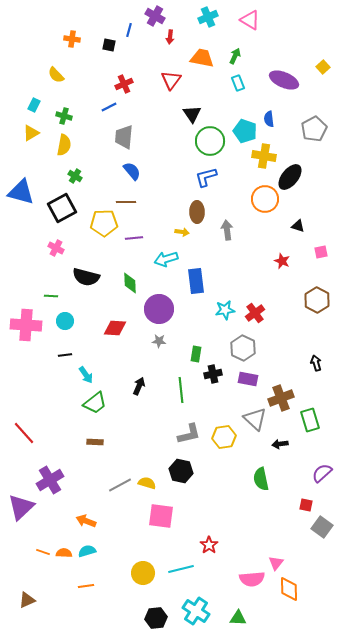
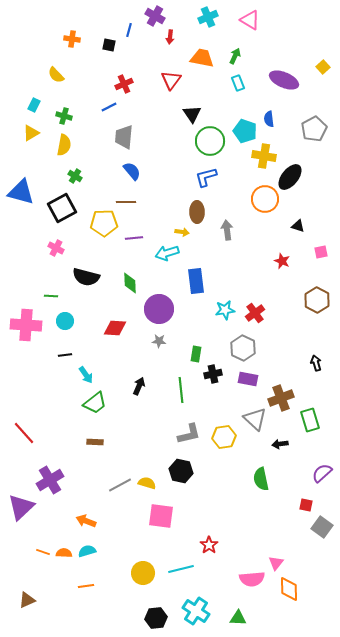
cyan arrow at (166, 259): moved 1 px right, 6 px up
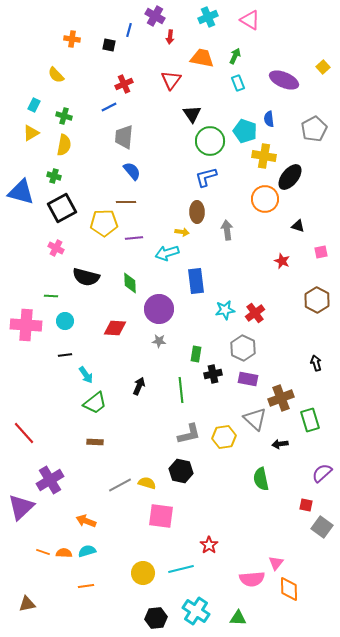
green cross at (75, 176): moved 21 px left; rotated 16 degrees counterclockwise
brown triangle at (27, 600): moved 4 px down; rotated 12 degrees clockwise
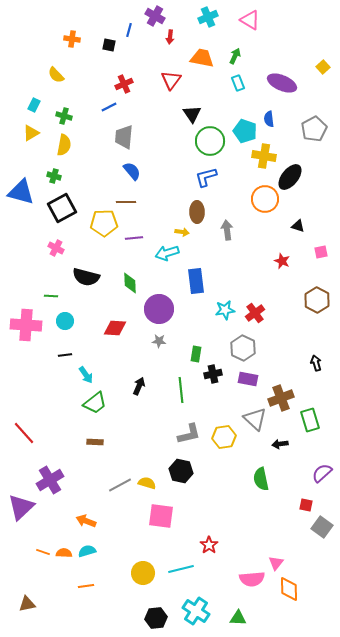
purple ellipse at (284, 80): moved 2 px left, 3 px down
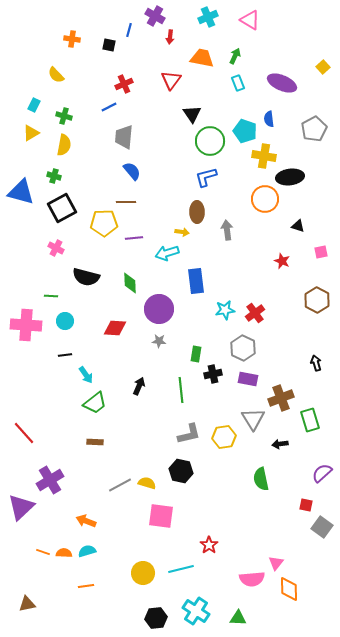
black ellipse at (290, 177): rotated 44 degrees clockwise
gray triangle at (255, 419): moved 2 px left; rotated 15 degrees clockwise
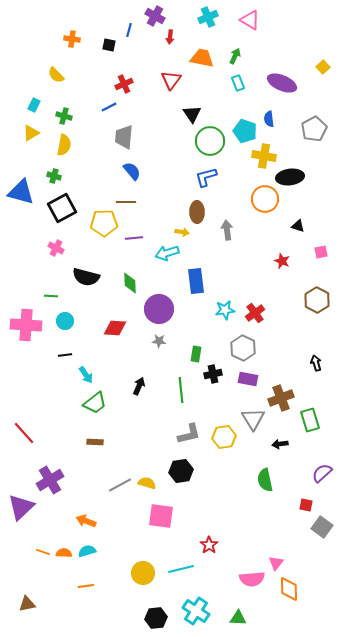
black hexagon at (181, 471): rotated 20 degrees counterclockwise
green semicircle at (261, 479): moved 4 px right, 1 px down
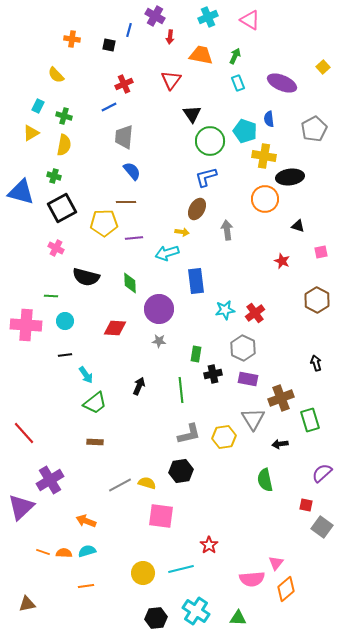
orange trapezoid at (202, 58): moved 1 px left, 3 px up
cyan rectangle at (34, 105): moved 4 px right, 1 px down
brown ellipse at (197, 212): moved 3 px up; rotated 30 degrees clockwise
orange diamond at (289, 589): moved 3 px left; rotated 50 degrees clockwise
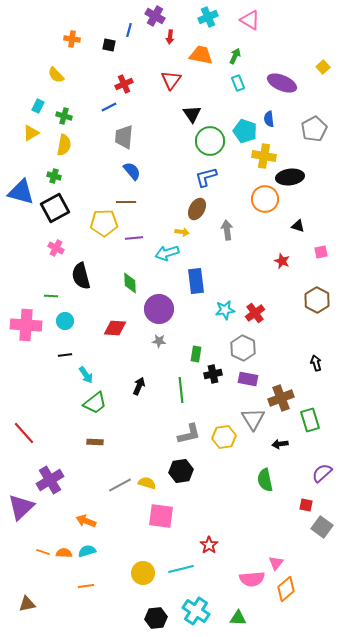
black square at (62, 208): moved 7 px left
black semicircle at (86, 277): moved 5 px left, 1 px up; rotated 60 degrees clockwise
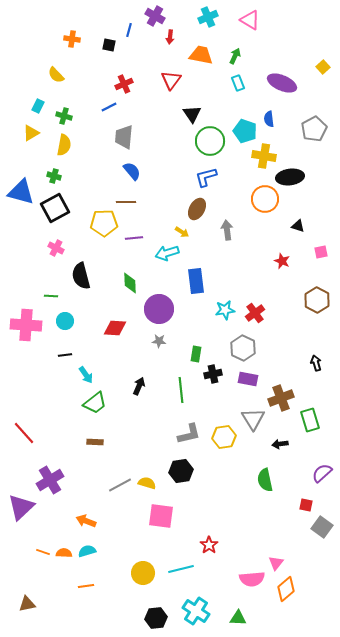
yellow arrow at (182, 232): rotated 24 degrees clockwise
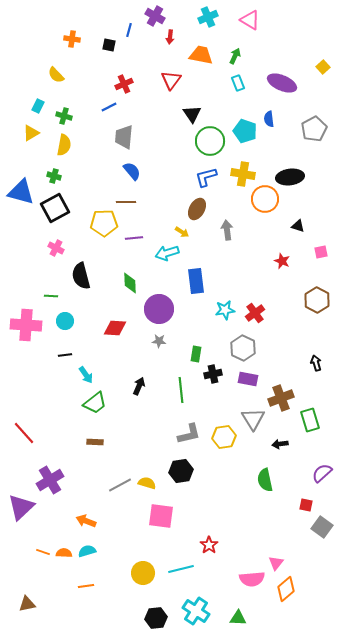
yellow cross at (264, 156): moved 21 px left, 18 px down
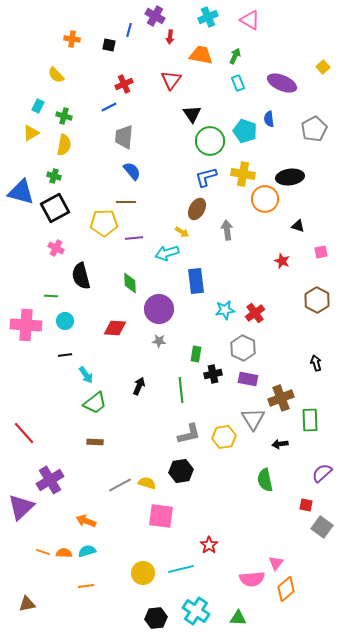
green rectangle at (310, 420): rotated 15 degrees clockwise
